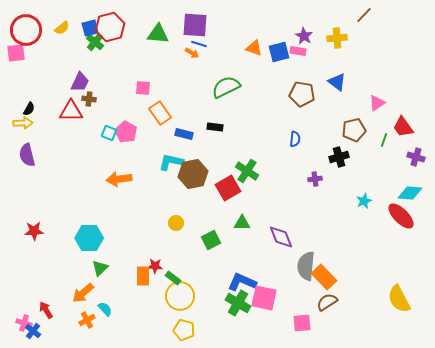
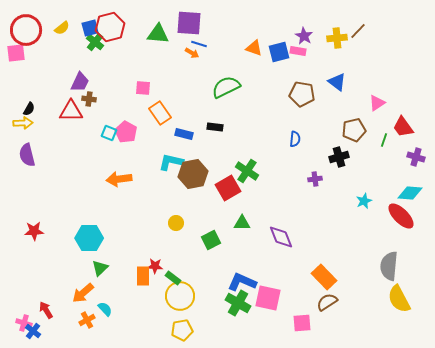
brown line at (364, 15): moved 6 px left, 16 px down
purple square at (195, 25): moved 6 px left, 2 px up
gray semicircle at (306, 266): moved 83 px right
pink square at (264, 298): moved 4 px right
yellow pentagon at (184, 330): moved 2 px left; rotated 25 degrees counterclockwise
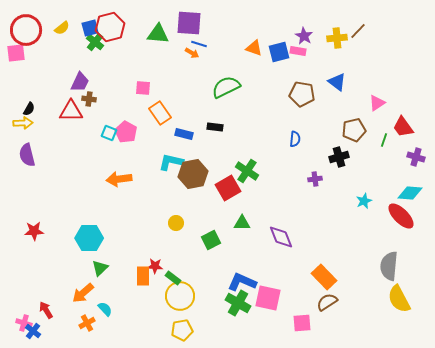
orange cross at (87, 320): moved 3 px down
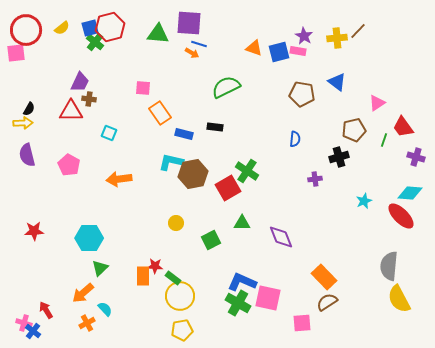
pink pentagon at (126, 132): moved 57 px left, 33 px down
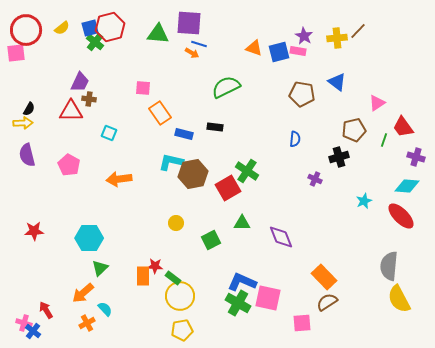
purple cross at (315, 179): rotated 32 degrees clockwise
cyan diamond at (410, 193): moved 3 px left, 7 px up
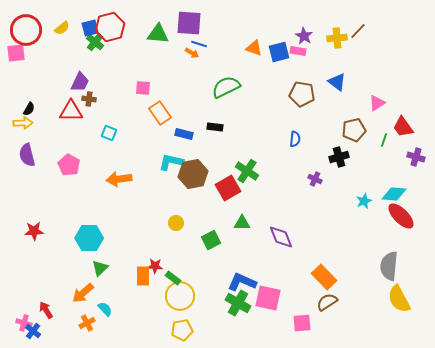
cyan diamond at (407, 186): moved 13 px left, 8 px down
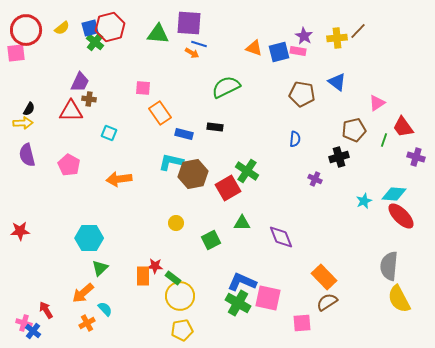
red star at (34, 231): moved 14 px left
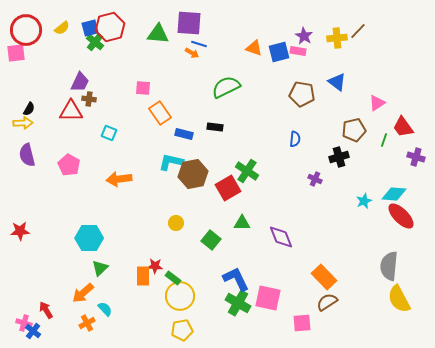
green square at (211, 240): rotated 24 degrees counterclockwise
blue L-shape at (242, 282): moved 6 px left, 3 px up; rotated 40 degrees clockwise
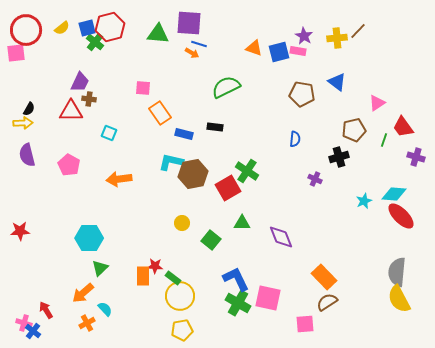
blue square at (90, 28): moved 3 px left
yellow circle at (176, 223): moved 6 px right
gray semicircle at (389, 266): moved 8 px right, 6 px down
pink square at (302, 323): moved 3 px right, 1 px down
